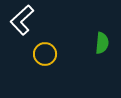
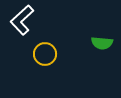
green semicircle: rotated 90 degrees clockwise
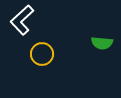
yellow circle: moved 3 px left
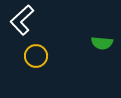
yellow circle: moved 6 px left, 2 px down
